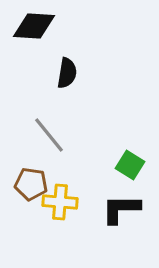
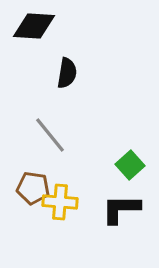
gray line: moved 1 px right
green square: rotated 16 degrees clockwise
brown pentagon: moved 2 px right, 4 px down
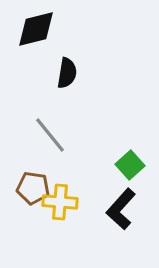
black diamond: moved 2 px right, 3 px down; rotated 18 degrees counterclockwise
black L-shape: rotated 48 degrees counterclockwise
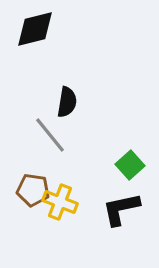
black diamond: moved 1 px left
black semicircle: moved 29 px down
brown pentagon: moved 2 px down
yellow cross: rotated 16 degrees clockwise
black L-shape: rotated 36 degrees clockwise
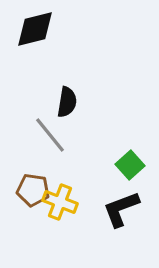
black L-shape: rotated 9 degrees counterclockwise
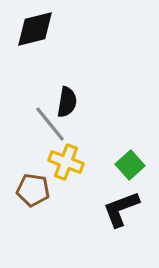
gray line: moved 11 px up
yellow cross: moved 6 px right, 40 px up
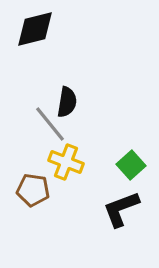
green square: moved 1 px right
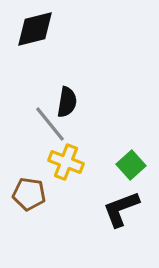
brown pentagon: moved 4 px left, 4 px down
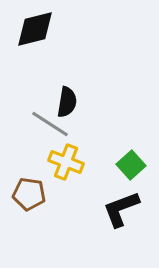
gray line: rotated 18 degrees counterclockwise
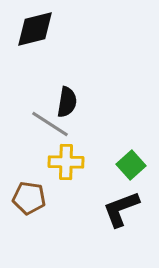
yellow cross: rotated 20 degrees counterclockwise
brown pentagon: moved 4 px down
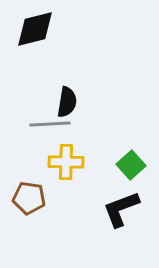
gray line: rotated 36 degrees counterclockwise
